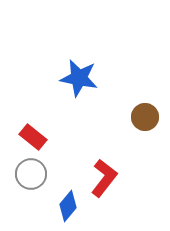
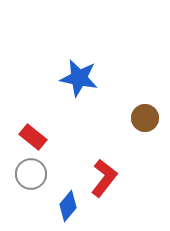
brown circle: moved 1 px down
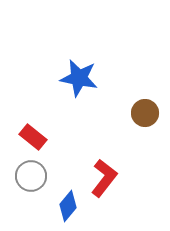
brown circle: moved 5 px up
gray circle: moved 2 px down
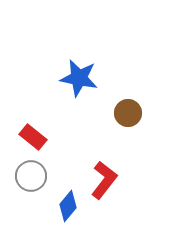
brown circle: moved 17 px left
red L-shape: moved 2 px down
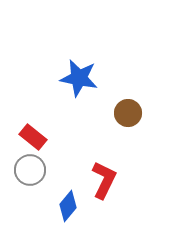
gray circle: moved 1 px left, 6 px up
red L-shape: rotated 12 degrees counterclockwise
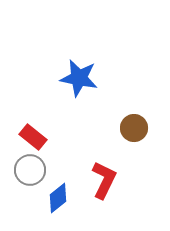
brown circle: moved 6 px right, 15 px down
blue diamond: moved 10 px left, 8 px up; rotated 12 degrees clockwise
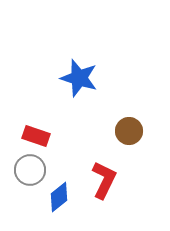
blue star: rotated 6 degrees clockwise
brown circle: moved 5 px left, 3 px down
red rectangle: moved 3 px right, 1 px up; rotated 20 degrees counterclockwise
blue diamond: moved 1 px right, 1 px up
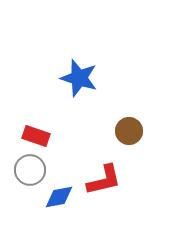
red L-shape: rotated 51 degrees clockwise
blue diamond: rotated 28 degrees clockwise
